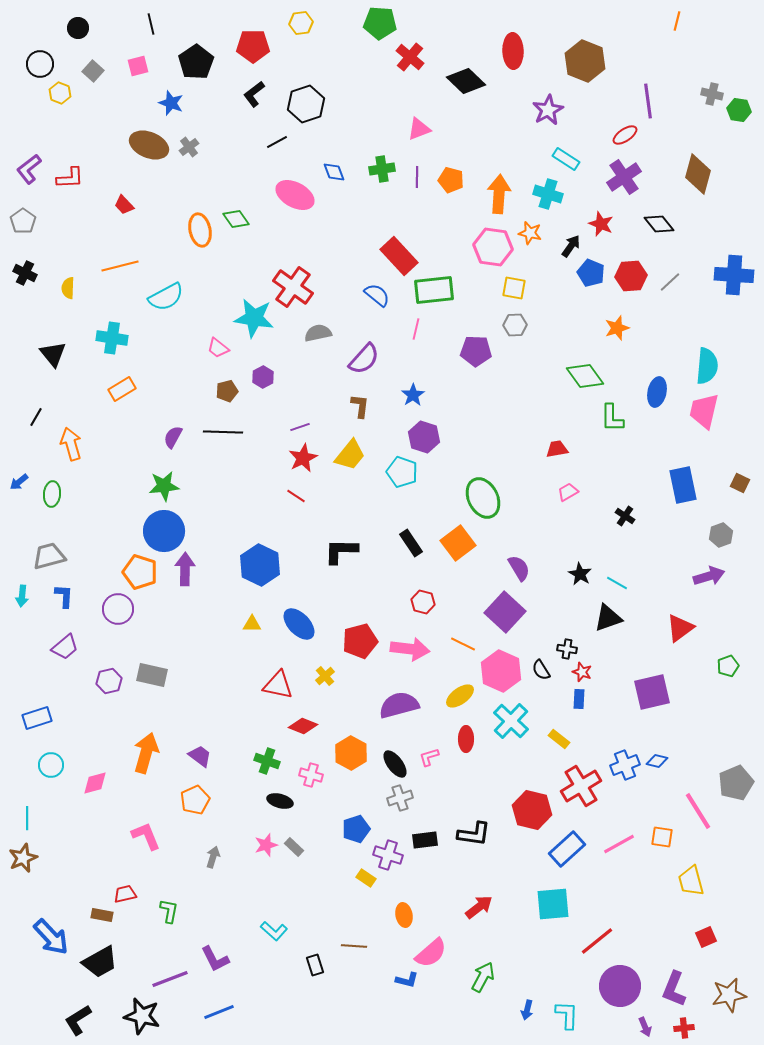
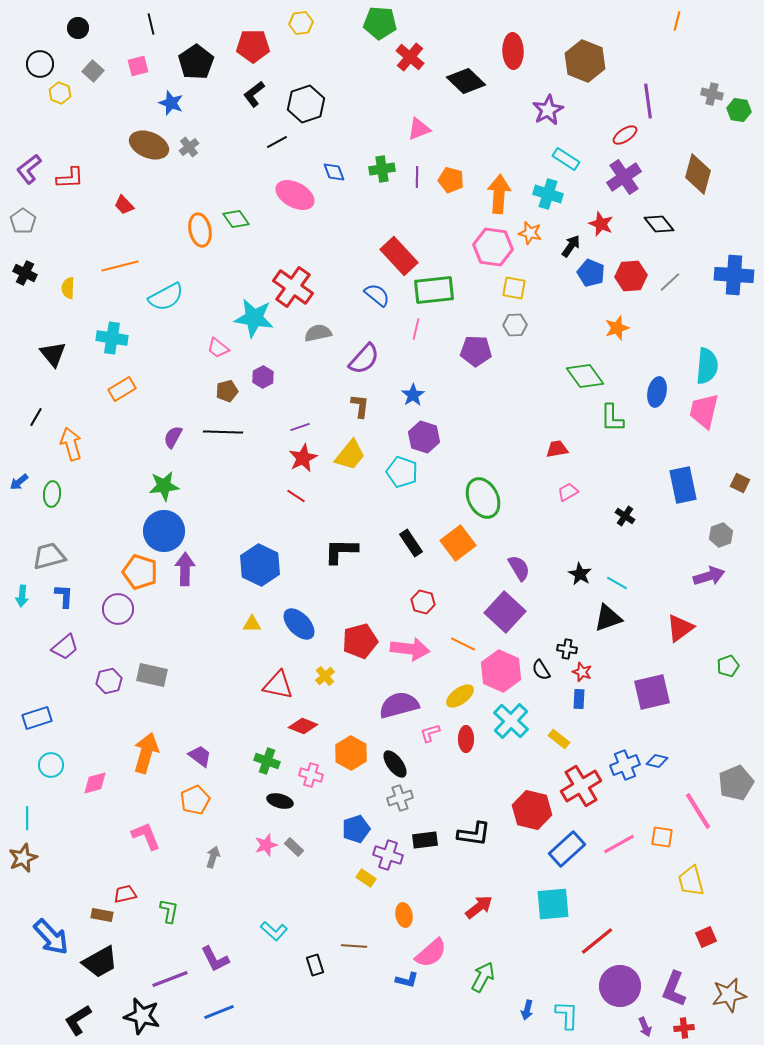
pink L-shape at (429, 757): moved 1 px right, 24 px up
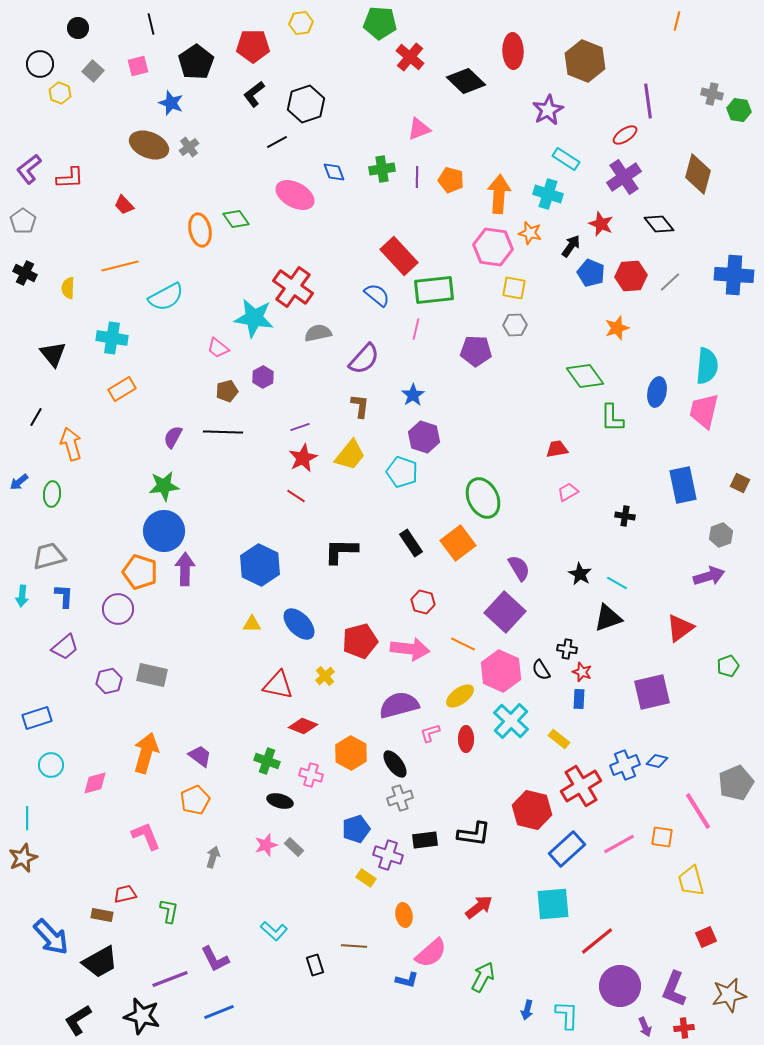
black cross at (625, 516): rotated 24 degrees counterclockwise
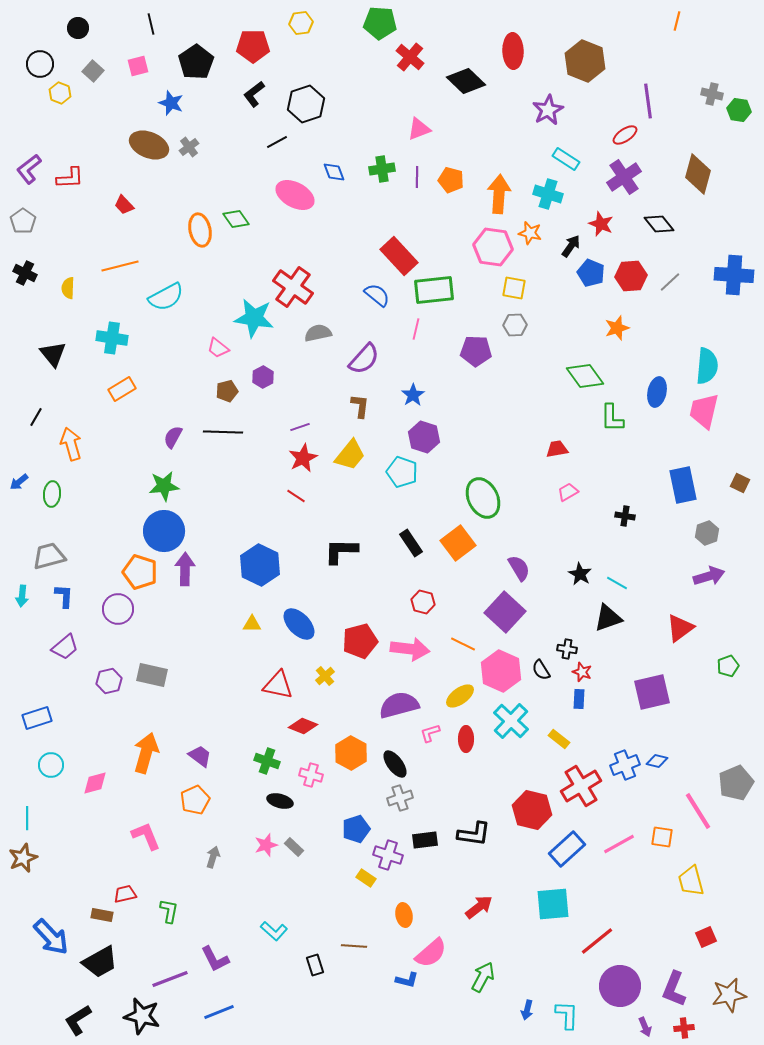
gray hexagon at (721, 535): moved 14 px left, 2 px up
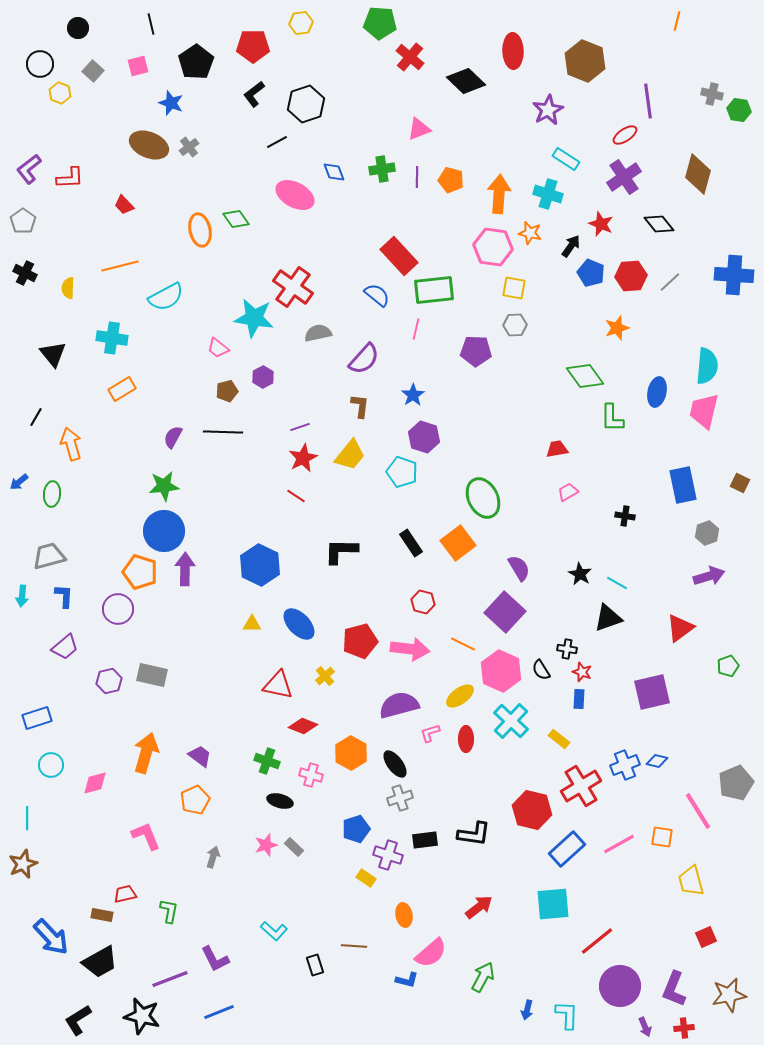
brown star at (23, 858): moved 6 px down
